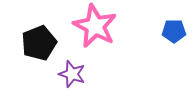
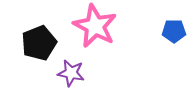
purple star: moved 1 px left, 1 px up; rotated 8 degrees counterclockwise
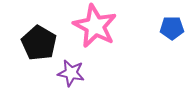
blue pentagon: moved 2 px left, 3 px up
black pentagon: rotated 20 degrees counterclockwise
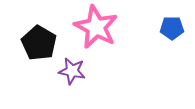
pink star: moved 1 px right, 1 px down
purple star: moved 1 px right, 2 px up
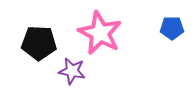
pink star: moved 4 px right, 6 px down
black pentagon: rotated 28 degrees counterclockwise
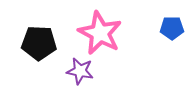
purple star: moved 8 px right
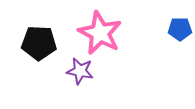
blue pentagon: moved 8 px right, 1 px down
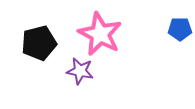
pink star: moved 1 px down
black pentagon: rotated 16 degrees counterclockwise
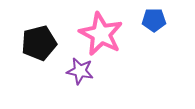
blue pentagon: moved 26 px left, 9 px up
pink star: moved 1 px right
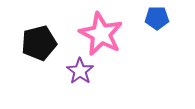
blue pentagon: moved 3 px right, 2 px up
purple star: rotated 24 degrees clockwise
